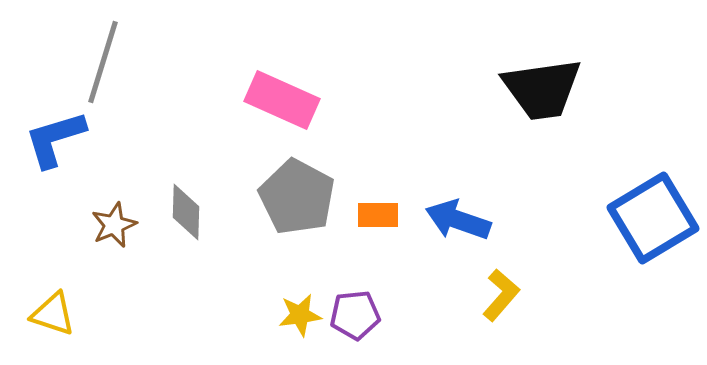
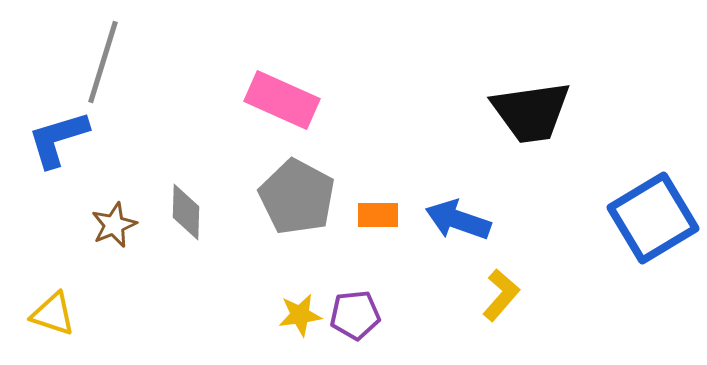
black trapezoid: moved 11 px left, 23 px down
blue L-shape: moved 3 px right
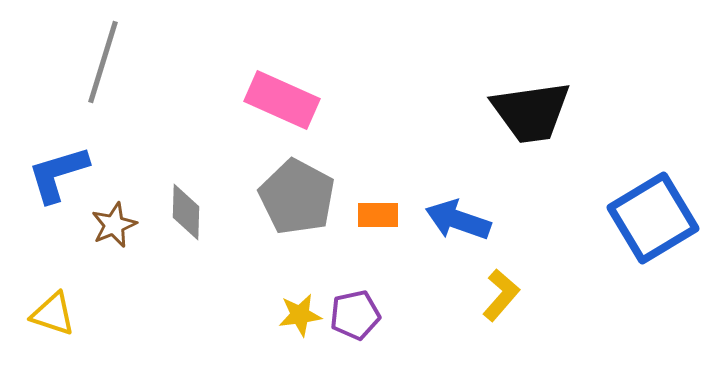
blue L-shape: moved 35 px down
purple pentagon: rotated 6 degrees counterclockwise
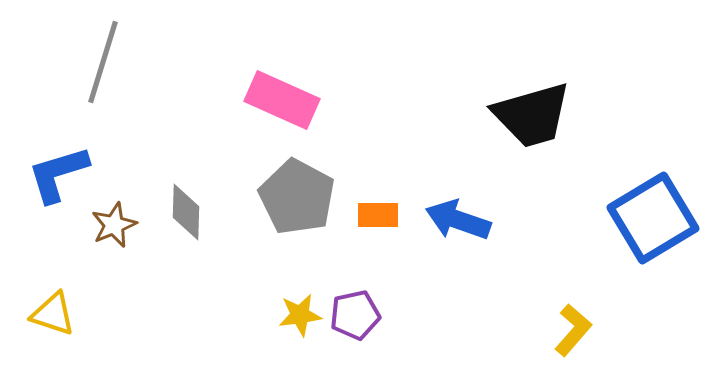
black trapezoid: moved 1 px right, 3 px down; rotated 8 degrees counterclockwise
yellow L-shape: moved 72 px right, 35 px down
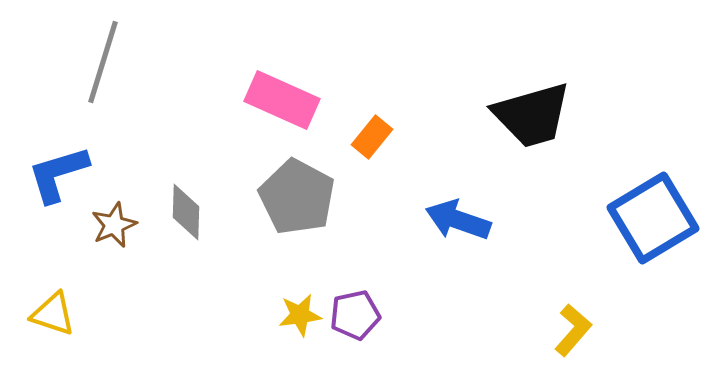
orange rectangle: moved 6 px left, 78 px up; rotated 51 degrees counterclockwise
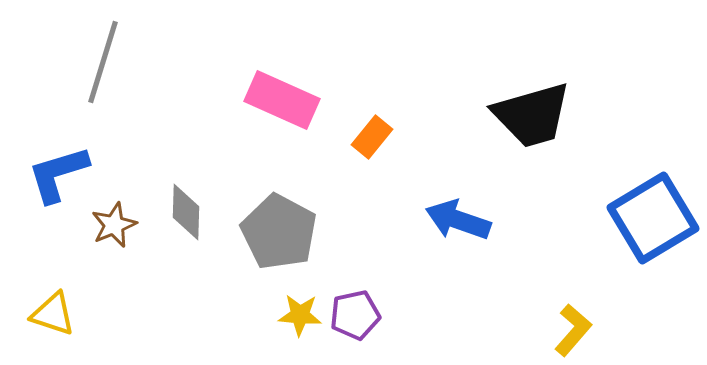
gray pentagon: moved 18 px left, 35 px down
yellow star: rotated 12 degrees clockwise
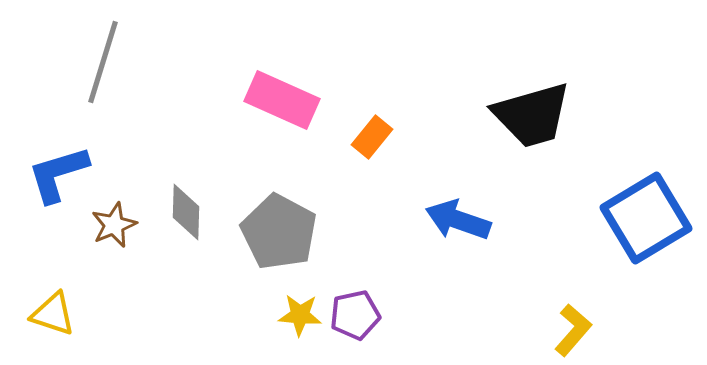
blue square: moved 7 px left
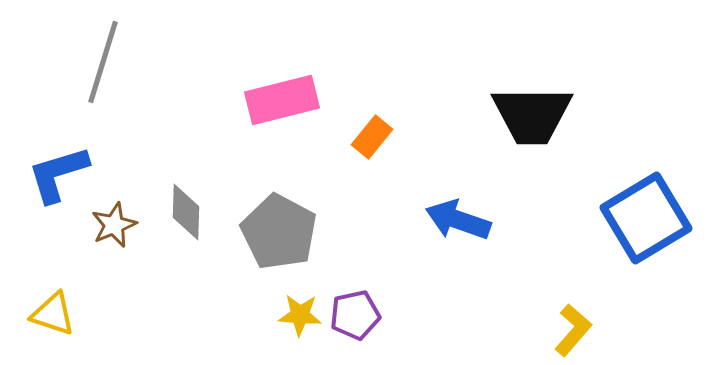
pink rectangle: rotated 38 degrees counterclockwise
black trapezoid: rotated 16 degrees clockwise
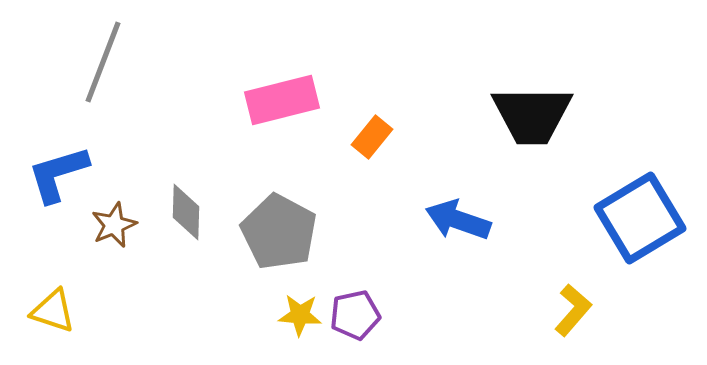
gray line: rotated 4 degrees clockwise
blue square: moved 6 px left
yellow triangle: moved 3 px up
yellow L-shape: moved 20 px up
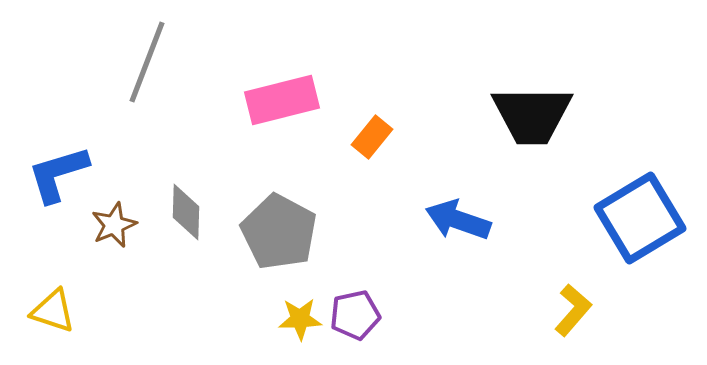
gray line: moved 44 px right
yellow star: moved 4 px down; rotated 6 degrees counterclockwise
